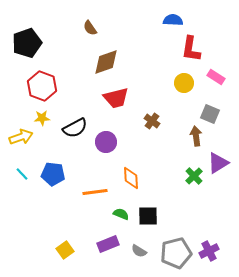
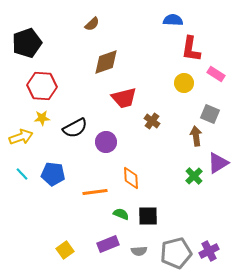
brown semicircle: moved 2 px right, 4 px up; rotated 98 degrees counterclockwise
pink rectangle: moved 3 px up
red hexagon: rotated 16 degrees counterclockwise
red trapezoid: moved 8 px right
gray semicircle: rotated 35 degrees counterclockwise
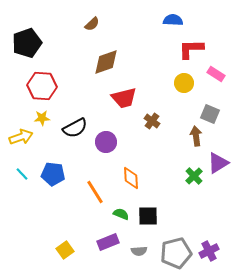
red L-shape: rotated 80 degrees clockwise
orange line: rotated 65 degrees clockwise
purple rectangle: moved 2 px up
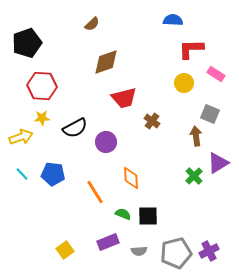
green semicircle: moved 2 px right
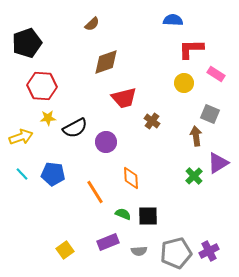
yellow star: moved 6 px right
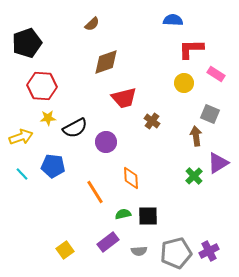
blue pentagon: moved 8 px up
green semicircle: rotated 35 degrees counterclockwise
purple rectangle: rotated 15 degrees counterclockwise
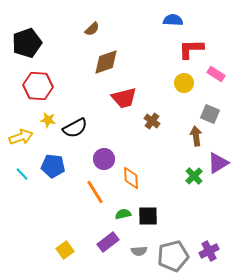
brown semicircle: moved 5 px down
red hexagon: moved 4 px left
yellow star: moved 2 px down; rotated 14 degrees clockwise
purple circle: moved 2 px left, 17 px down
gray pentagon: moved 3 px left, 3 px down
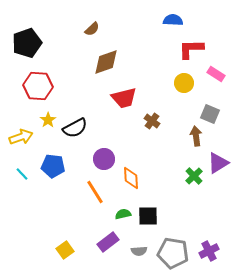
yellow star: rotated 28 degrees clockwise
gray pentagon: moved 3 px up; rotated 24 degrees clockwise
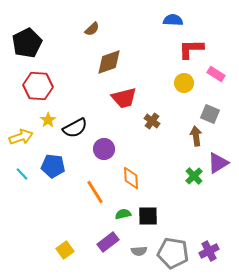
black pentagon: rotated 8 degrees counterclockwise
brown diamond: moved 3 px right
purple circle: moved 10 px up
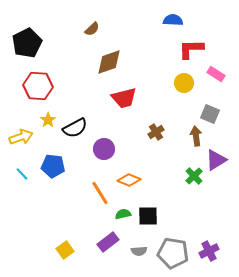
brown cross: moved 4 px right, 11 px down; rotated 21 degrees clockwise
purple triangle: moved 2 px left, 3 px up
orange diamond: moved 2 px left, 2 px down; rotated 65 degrees counterclockwise
orange line: moved 5 px right, 1 px down
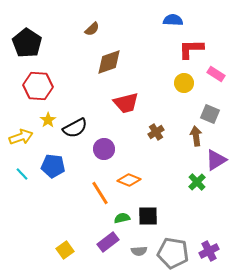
black pentagon: rotated 12 degrees counterclockwise
red trapezoid: moved 2 px right, 5 px down
green cross: moved 3 px right, 6 px down
green semicircle: moved 1 px left, 4 px down
